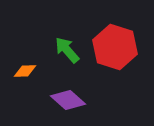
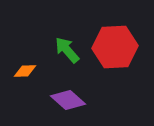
red hexagon: rotated 21 degrees counterclockwise
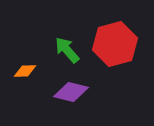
red hexagon: moved 3 px up; rotated 12 degrees counterclockwise
purple diamond: moved 3 px right, 8 px up; rotated 28 degrees counterclockwise
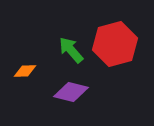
green arrow: moved 4 px right
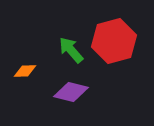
red hexagon: moved 1 px left, 3 px up
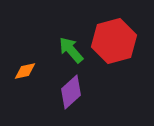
orange diamond: rotated 10 degrees counterclockwise
purple diamond: rotated 56 degrees counterclockwise
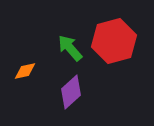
green arrow: moved 1 px left, 2 px up
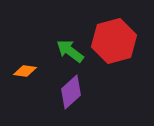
green arrow: moved 3 px down; rotated 12 degrees counterclockwise
orange diamond: rotated 20 degrees clockwise
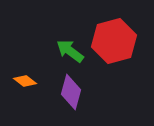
orange diamond: moved 10 px down; rotated 30 degrees clockwise
purple diamond: rotated 32 degrees counterclockwise
